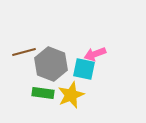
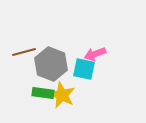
yellow star: moved 9 px left; rotated 24 degrees counterclockwise
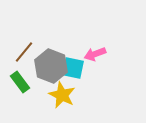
brown line: rotated 35 degrees counterclockwise
gray hexagon: moved 2 px down
cyan square: moved 11 px left, 1 px up
green rectangle: moved 23 px left, 11 px up; rotated 45 degrees clockwise
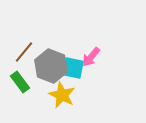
pink arrow: moved 4 px left, 3 px down; rotated 30 degrees counterclockwise
